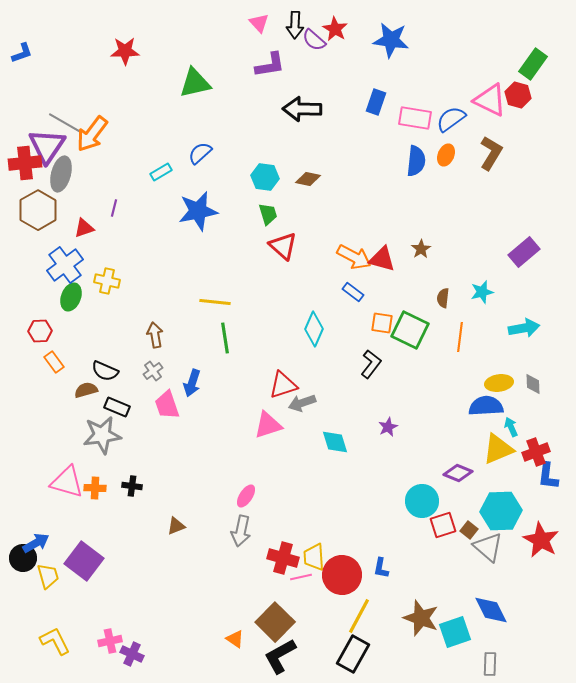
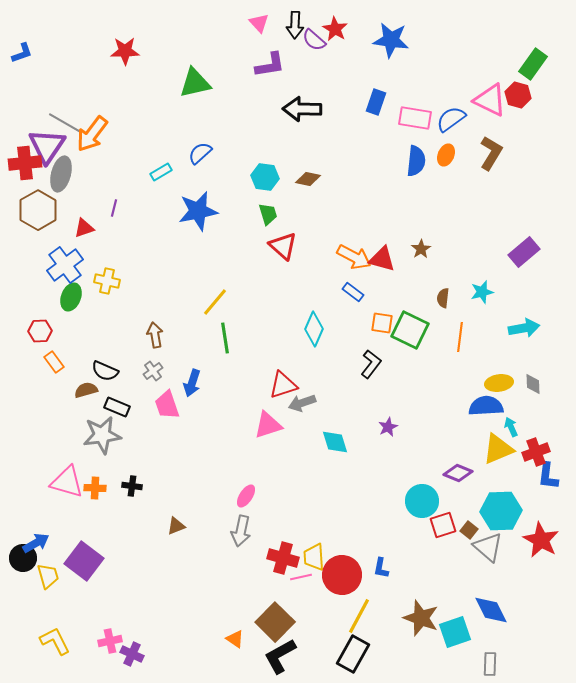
yellow line at (215, 302): rotated 56 degrees counterclockwise
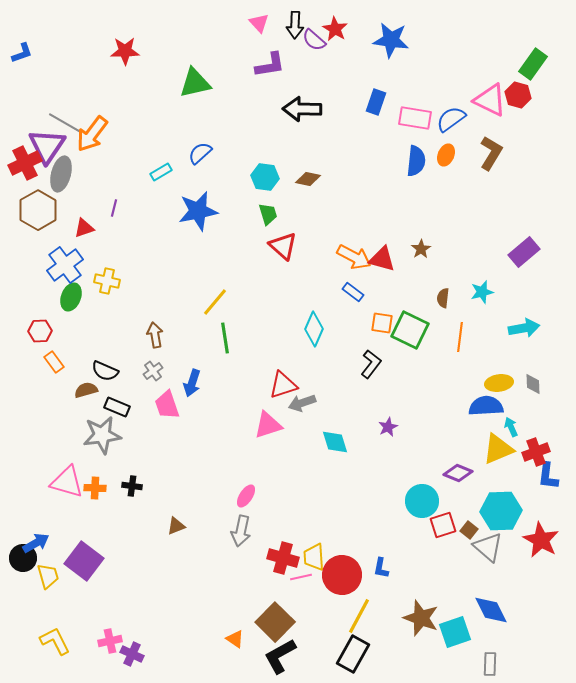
red cross at (25, 163): rotated 20 degrees counterclockwise
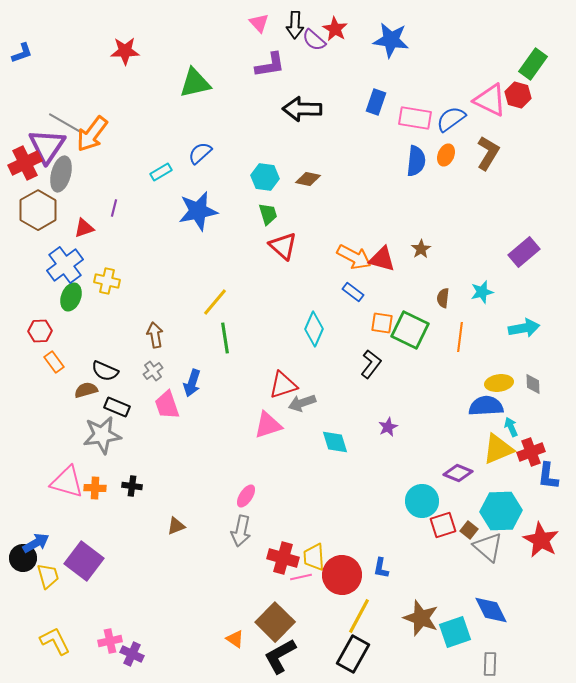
brown L-shape at (491, 153): moved 3 px left
red cross at (536, 452): moved 5 px left
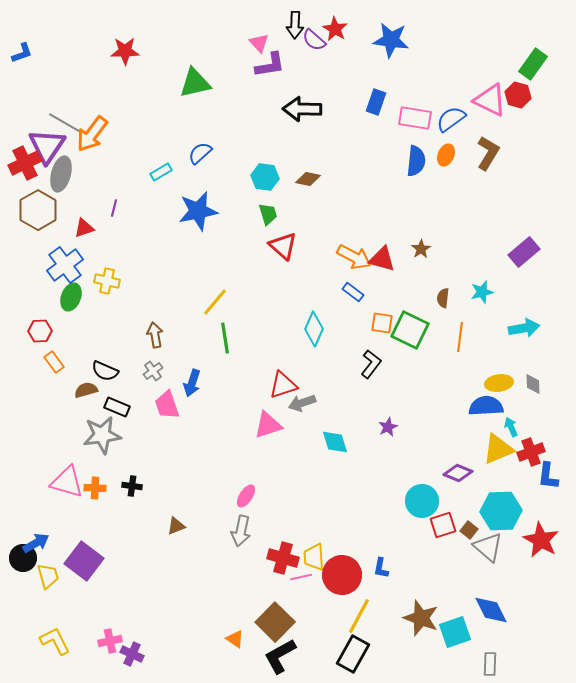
pink triangle at (259, 23): moved 20 px down
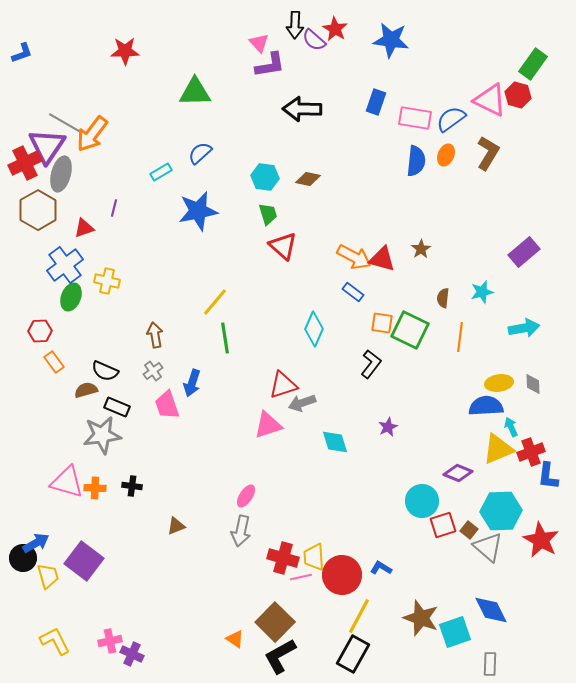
green triangle at (195, 83): moved 9 px down; rotated 12 degrees clockwise
blue L-shape at (381, 568): rotated 110 degrees clockwise
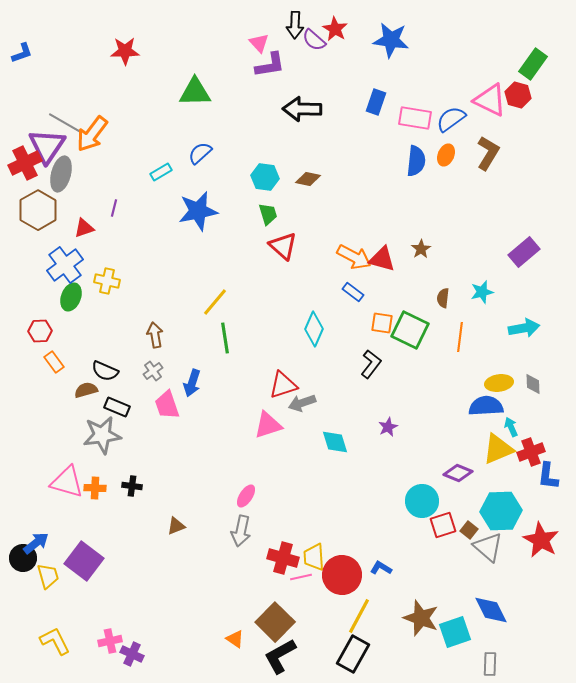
blue arrow at (36, 543): rotated 8 degrees counterclockwise
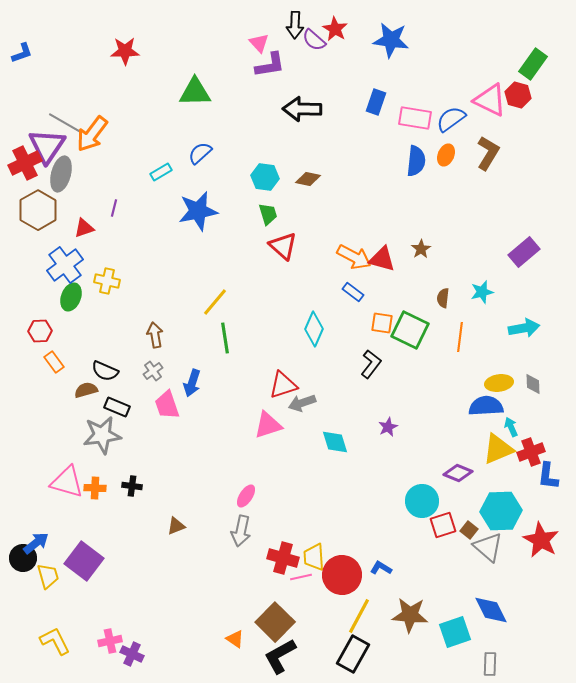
brown star at (421, 618): moved 11 px left, 3 px up; rotated 15 degrees counterclockwise
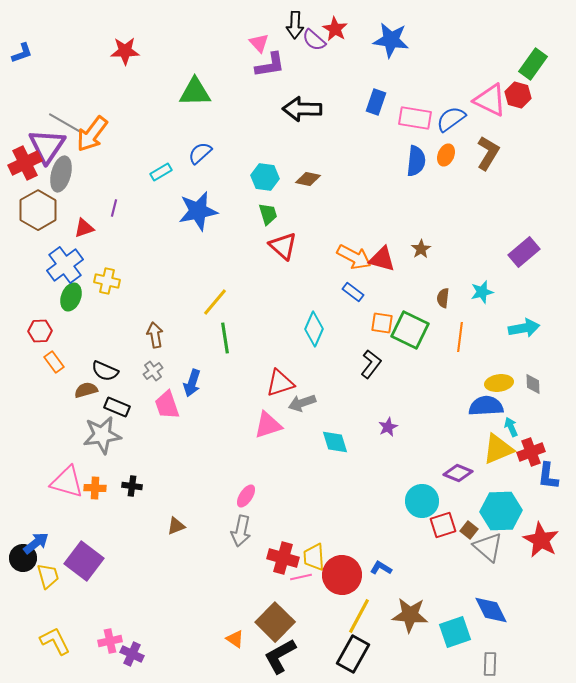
red triangle at (283, 385): moved 3 px left, 2 px up
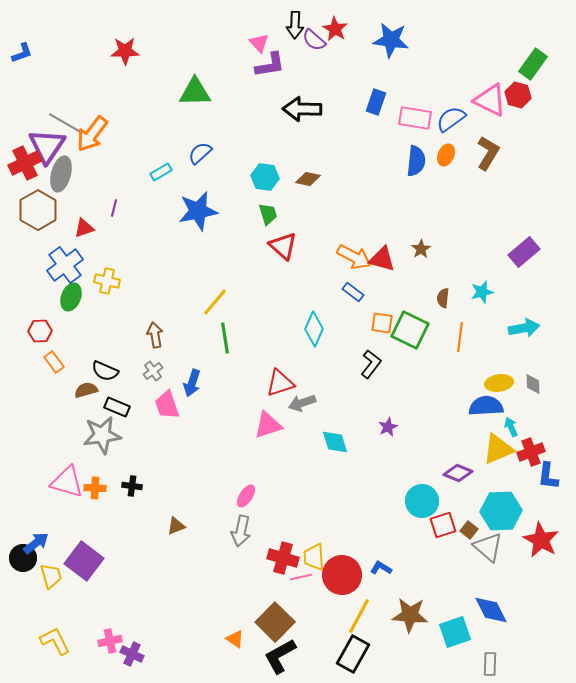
yellow trapezoid at (48, 576): moved 3 px right
